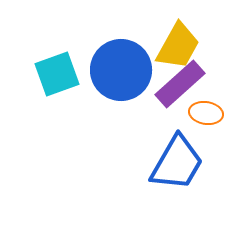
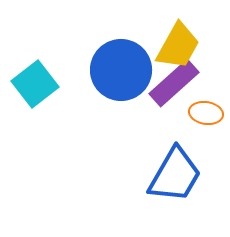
cyan square: moved 22 px left, 10 px down; rotated 18 degrees counterclockwise
purple rectangle: moved 6 px left, 1 px up
blue trapezoid: moved 2 px left, 12 px down
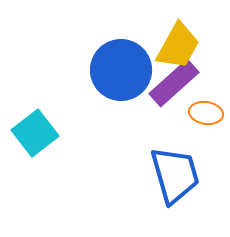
cyan square: moved 49 px down
blue trapezoid: rotated 46 degrees counterclockwise
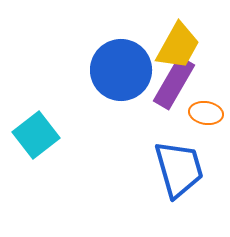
purple rectangle: rotated 18 degrees counterclockwise
cyan square: moved 1 px right, 2 px down
blue trapezoid: moved 4 px right, 6 px up
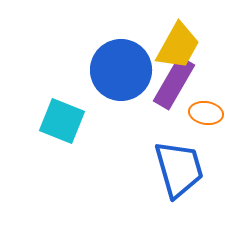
cyan square: moved 26 px right, 14 px up; rotated 30 degrees counterclockwise
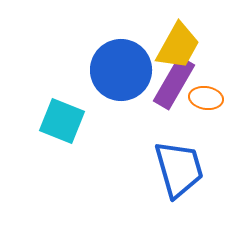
orange ellipse: moved 15 px up
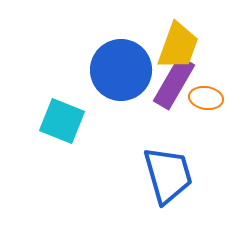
yellow trapezoid: rotated 9 degrees counterclockwise
blue trapezoid: moved 11 px left, 6 px down
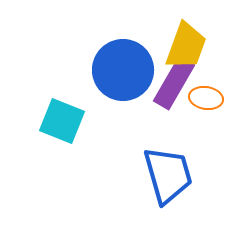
yellow trapezoid: moved 8 px right
blue circle: moved 2 px right
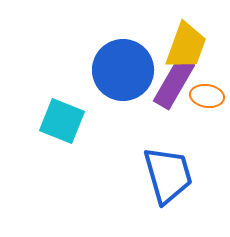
orange ellipse: moved 1 px right, 2 px up
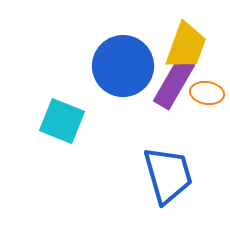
blue circle: moved 4 px up
orange ellipse: moved 3 px up
